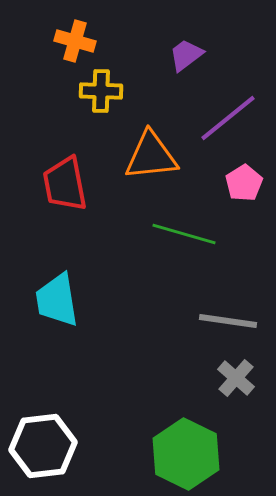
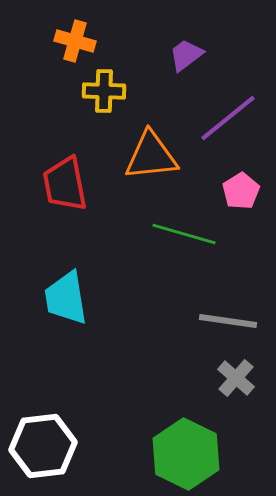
yellow cross: moved 3 px right
pink pentagon: moved 3 px left, 8 px down
cyan trapezoid: moved 9 px right, 2 px up
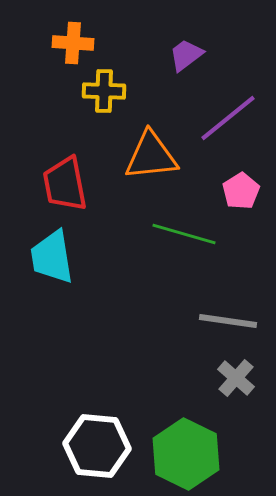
orange cross: moved 2 px left, 2 px down; rotated 12 degrees counterclockwise
cyan trapezoid: moved 14 px left, 41 px up
white hexagon: moved 54 px right; rotated 12 degrees clockwise
